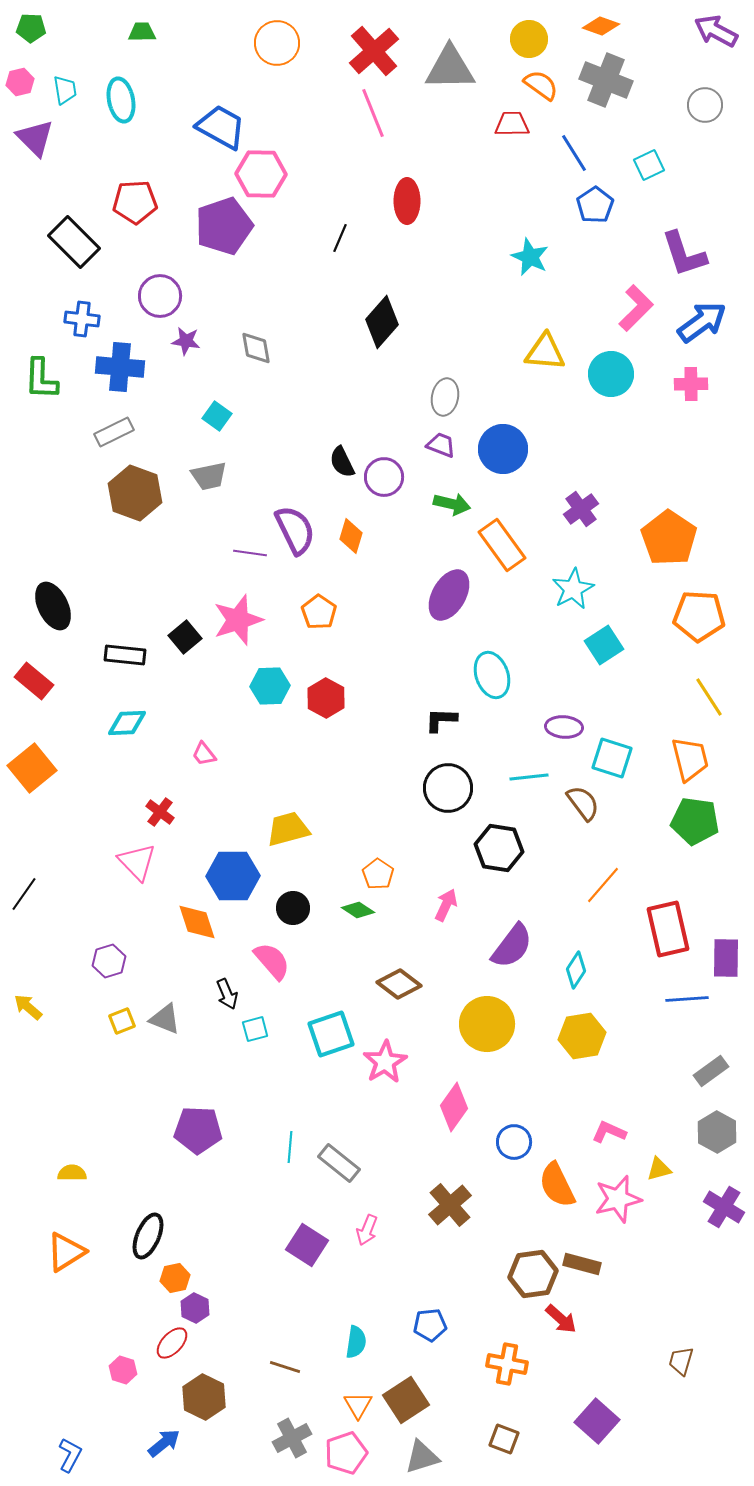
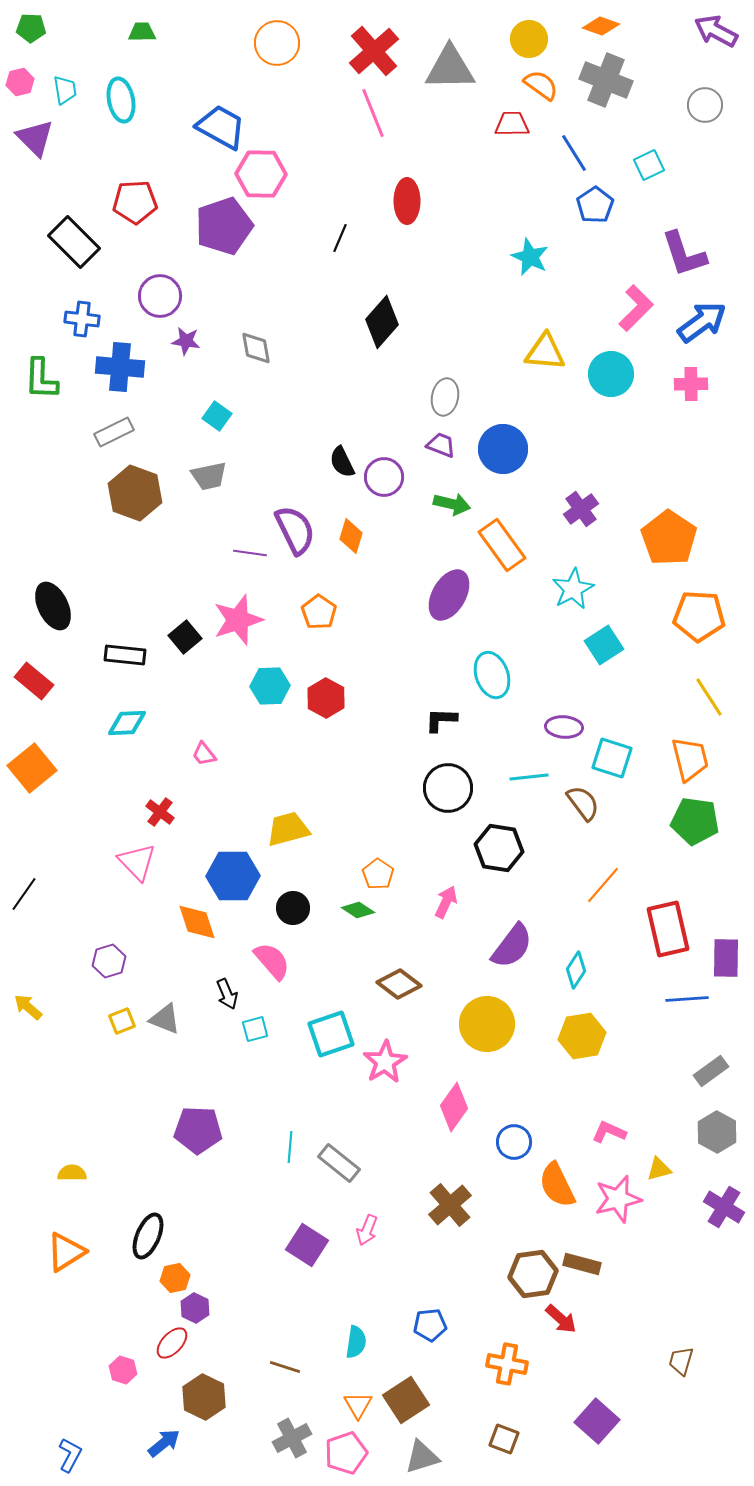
pink arrow at (446, 905): moved 3 px up
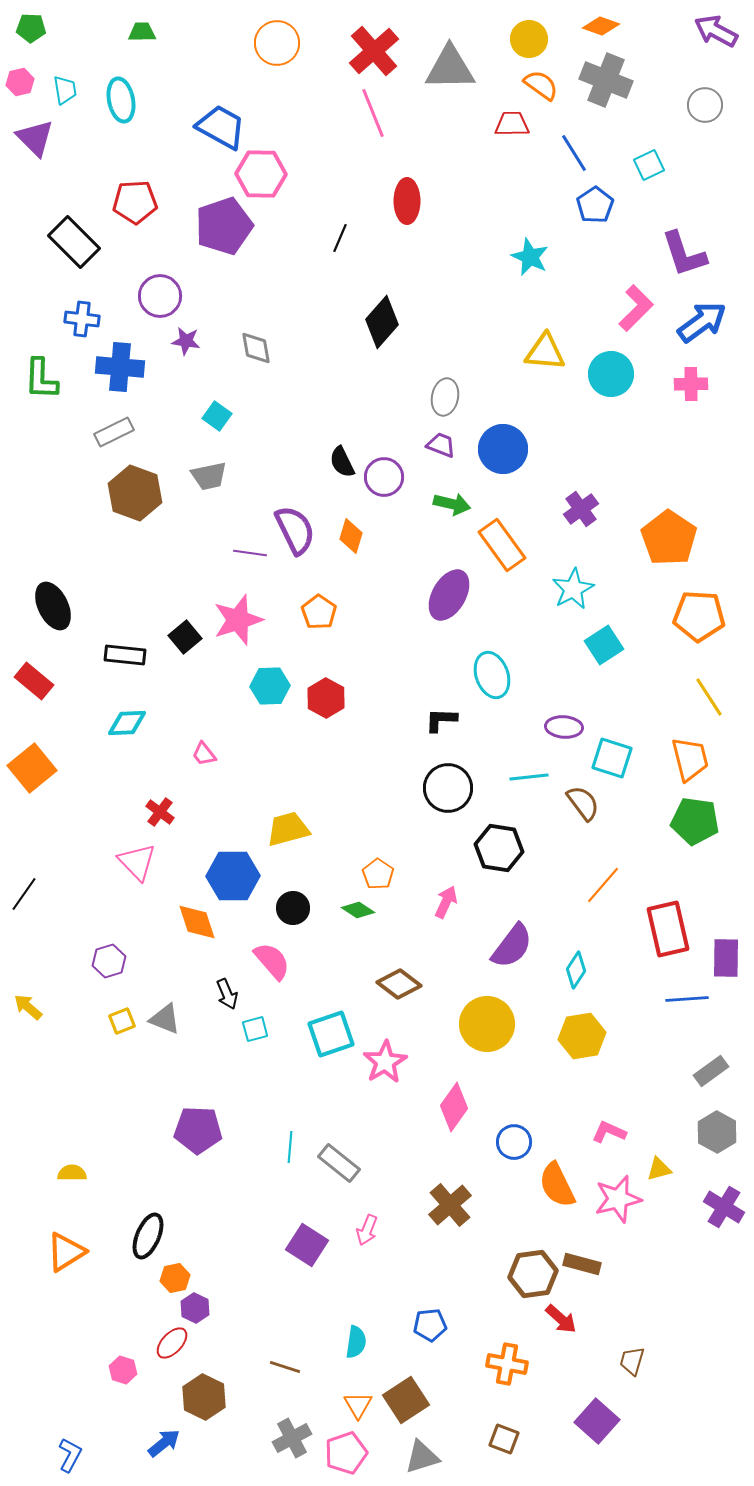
brown trapezoid at (681, 1361): moved 49 px left
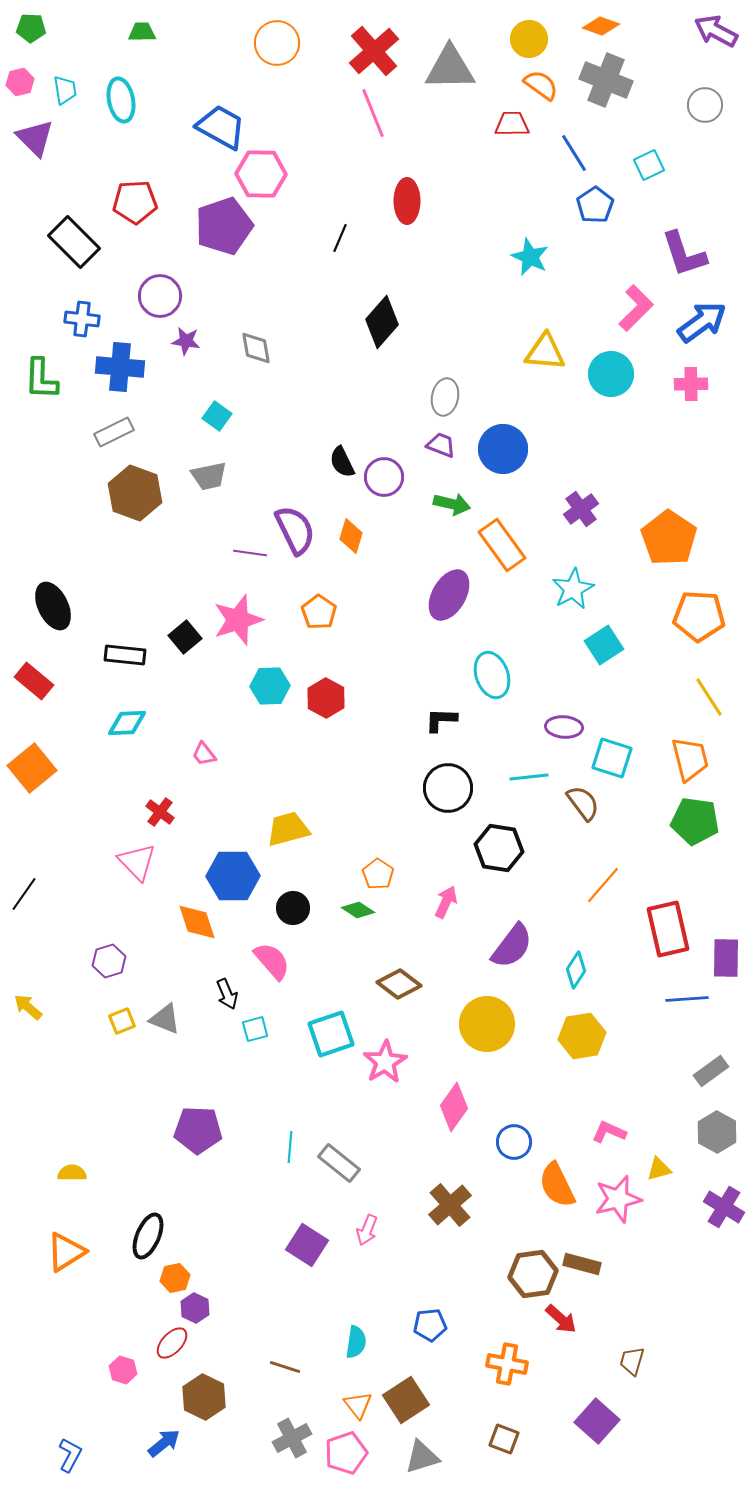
orange triangle at (358, 1405): rotated 8 degrees counterclockwise
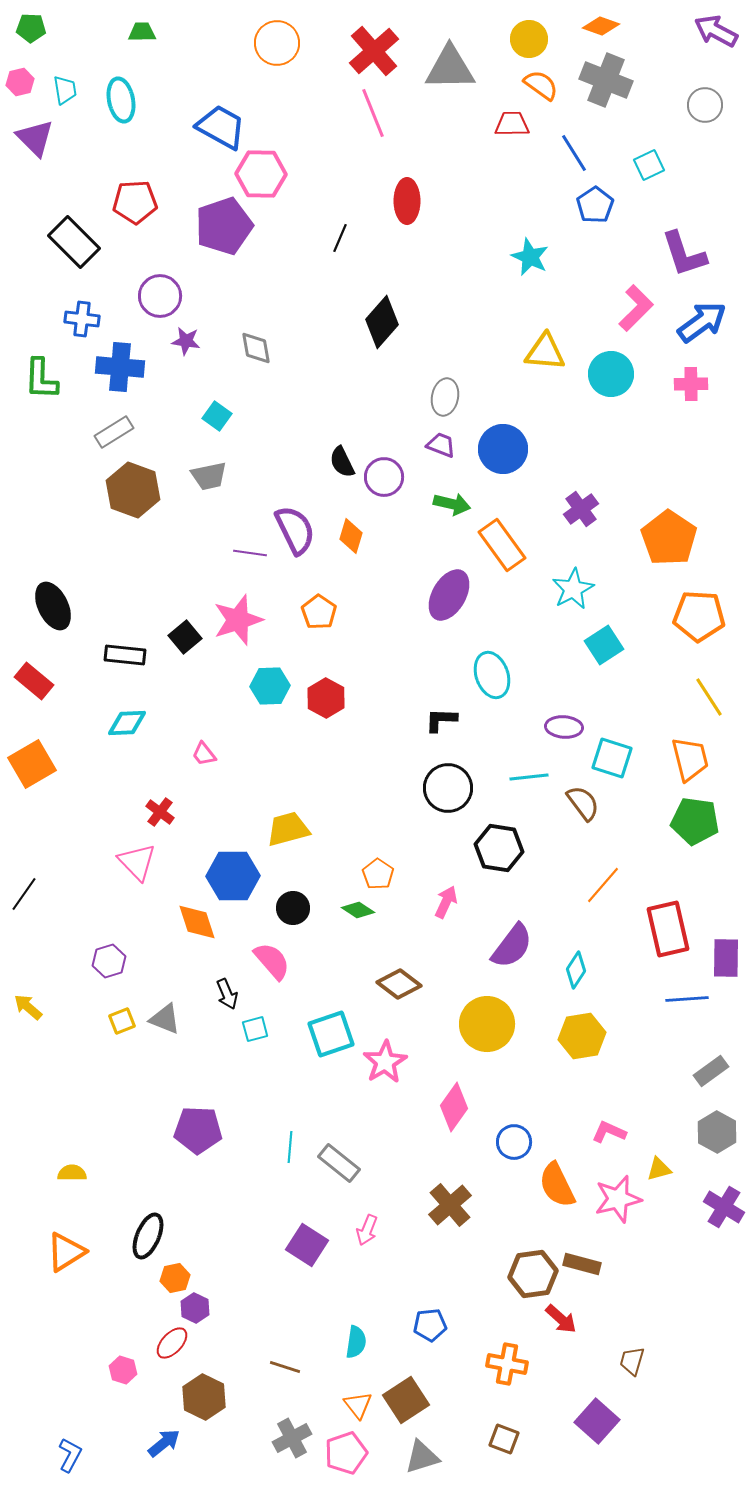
gray rectangle at (114, 432): rotated 6 degrees counterclockwise
brown hexagon at (135, 493): moved 2 px left, 3 px up
orange square at (32, 768): moved 4 px up; rotated 9 degrees clockwise
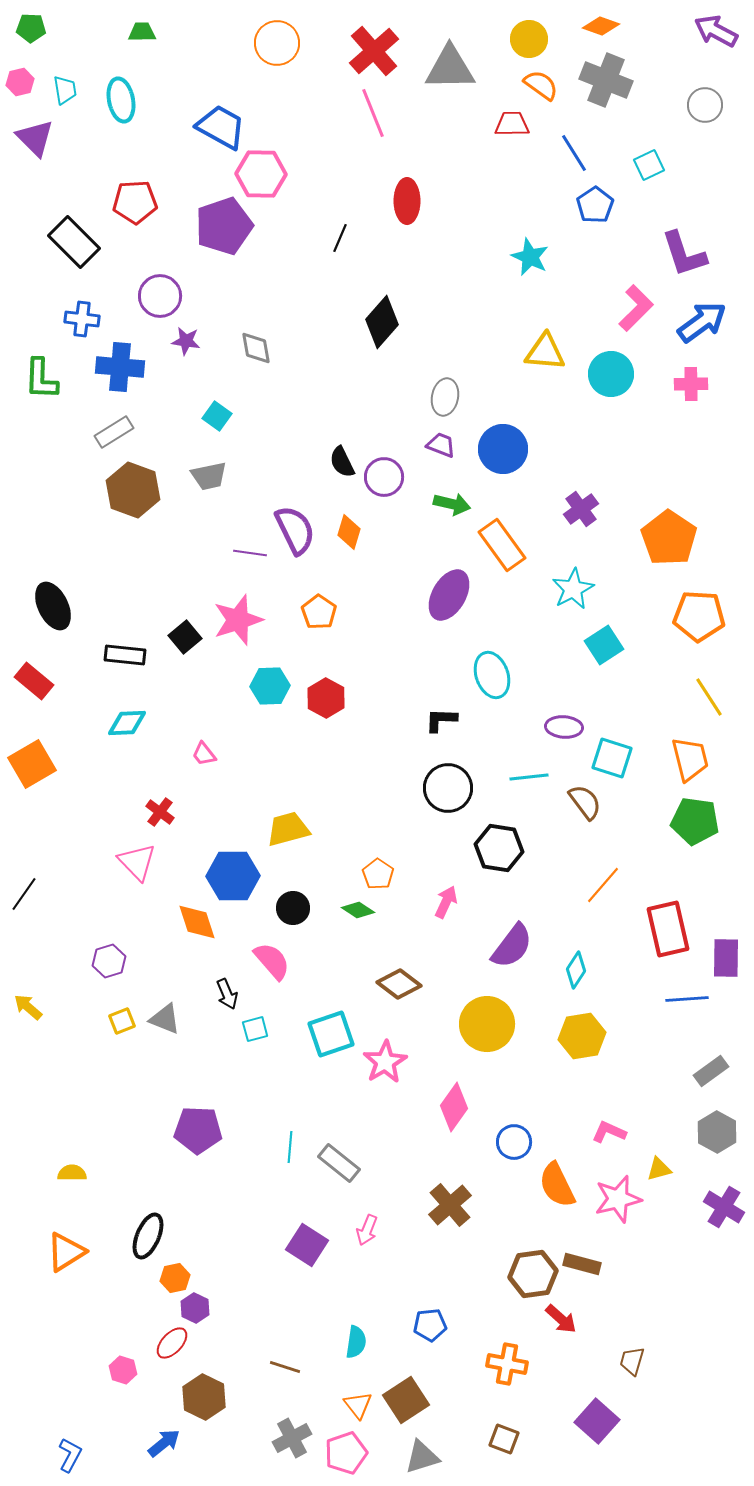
orange diamond at (351, 536): moved 2 px left, 4 px up
brown semicircle at (583, 803): moved 2 px right, 1 px up
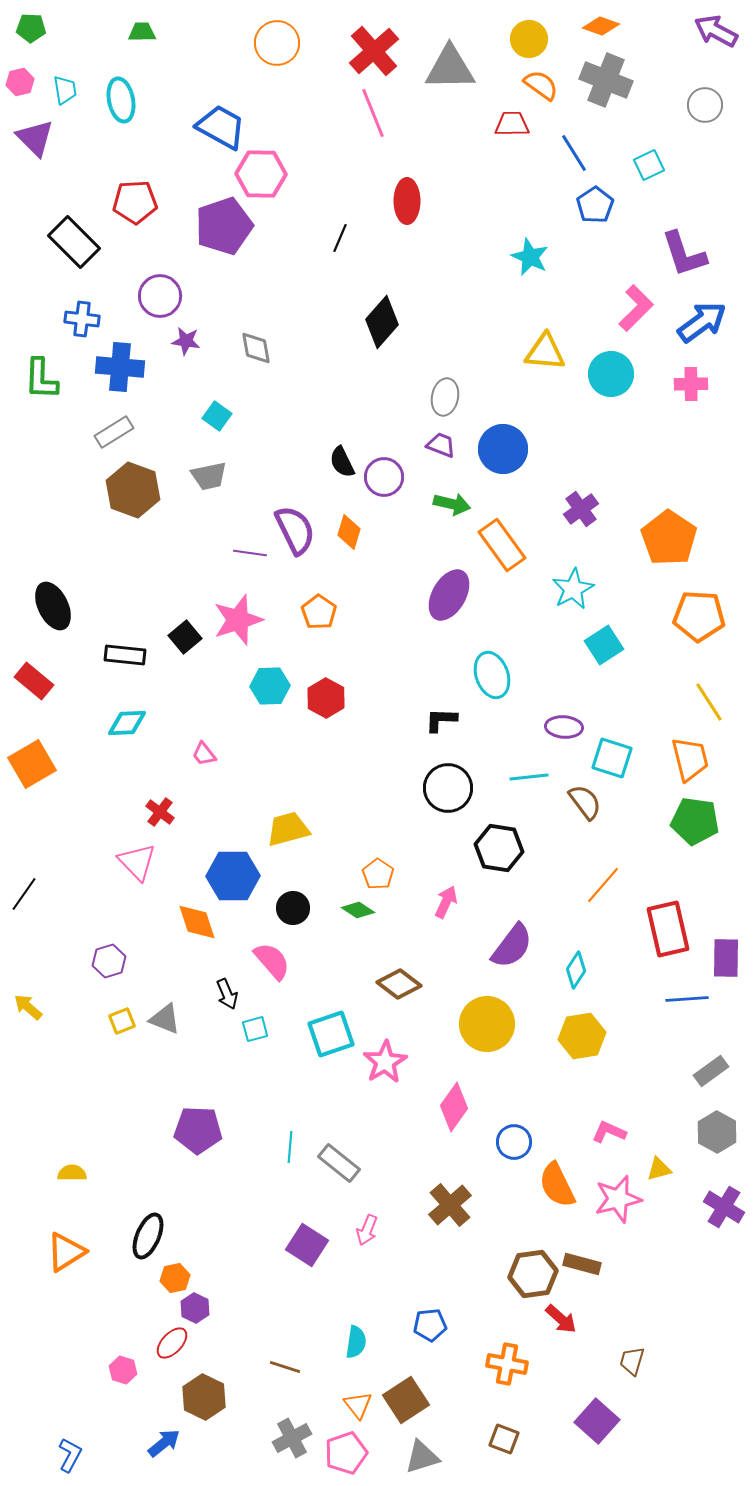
yellow line at (709, 697): moved 5 px down
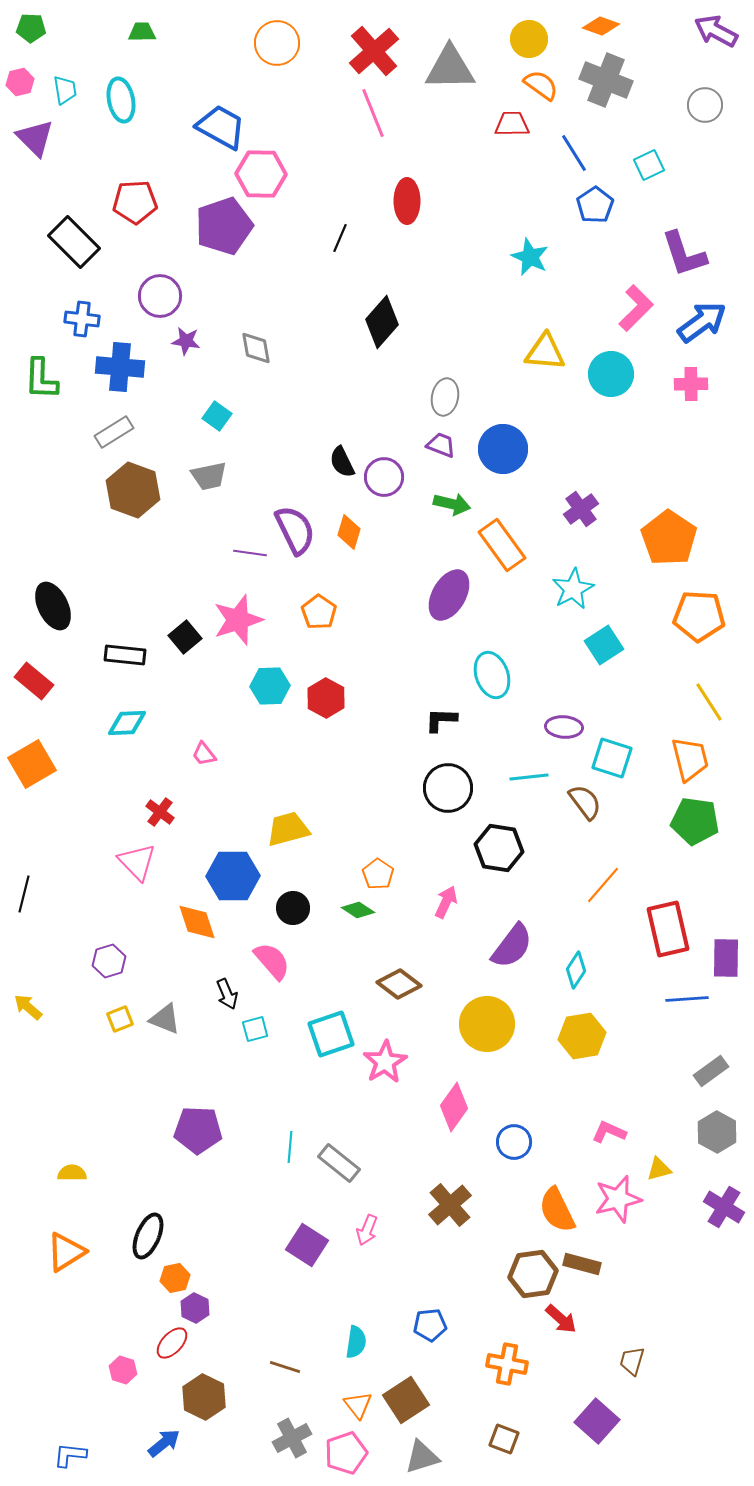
black line at (24, 894): rotated 21 degrees counterclockwise
yellow square at (122, 1021): moved 2 px left, 2 px up
orange semicircle at (557, 1185): moved 25 px down
blue L-shape at (70, 1455): rotated 112 degrees counterclockwise
